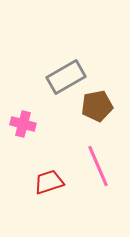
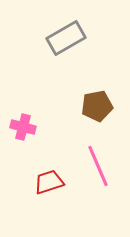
gray rectangle: moved 39 px up
pink cross: moved 3 px down
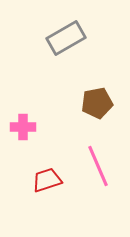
brown pentagon: moved 3 px up
pink cross: rotated 15 degrees counterclockwise
red trapezoid: moved 2 px left, 2 px up
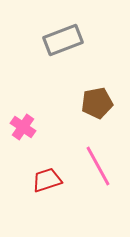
gray rectangle: moved 3 px left, 2 px down; rotated 9 degrees clockwise
pink cross: rotated 35 degrees clockwise
pink line: rotated 6 degrees counterclockwise
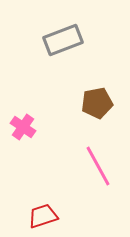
red trapezoid: moved 4 px left, 36 px down
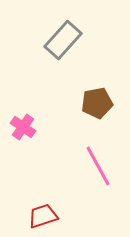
gray rectangle: rotated 27 degrees counterclockwise
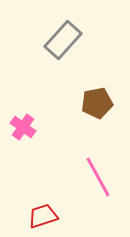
pink line: moved 11 px down
